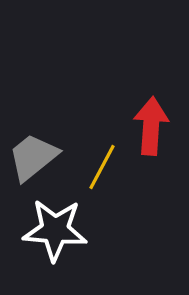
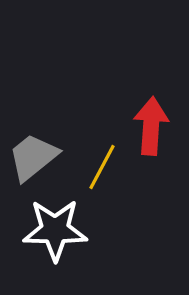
white star: rotated 4 degrees counterclockwise
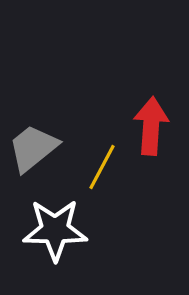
gray trapezoid: moved 9 px up
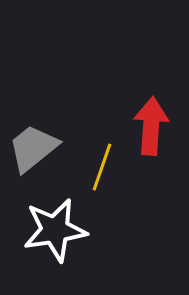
yellow line: rotated 9 degrees counterclockwise
white star: rotated 10 degrees counterclockwise
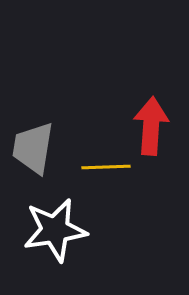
gray trapezoid: rotated 42 degrees counterclockwise
yellow line: moved 4 px right; rotated 69 degrees clockwise
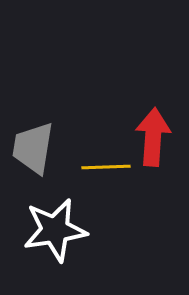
red arrow: moved 2 px right, 11 px down
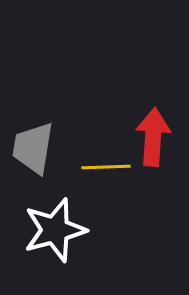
white star: rotated 6 degrees counterclockwise
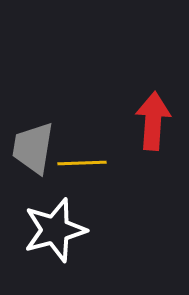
red arrow: moved 16 px up
yellow line: moved 24 px left, 4 px up
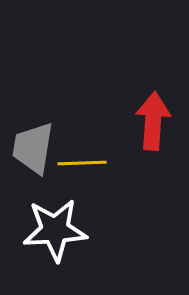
white star: rotated 12 degrees clockwise
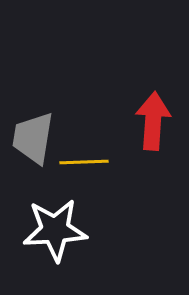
gray trapezoid: moved 10 px up
yellow line: moved 2 px right, 1 px up
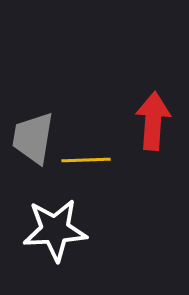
yellow line: moved 2 px right, 2 px up
